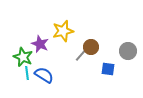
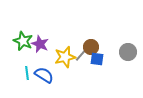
yellow star: moved 2 px right, 26 px down
gray circle: moved 1 px down
green star: moved 16 px up
blue square: moved 11 px left, 10 px up
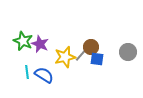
cyan line: moved 1 px up
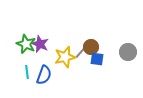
green star: moved 3 px right, 3 px down
gray line: moved 3 px up
blue semicircle: rotated 78 degrees clockwise
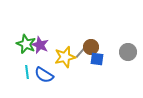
purple star: moved 1 px down
blue semicircle: rotated 102 degrees clockwise
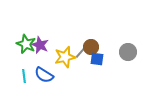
cyan line: moved 3 px left, 4 px down
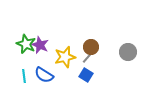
gray line: moved 7 px right, 5 px down
blue square: moved 11 px left, 16 px down; rotated 24 degrees clockwise
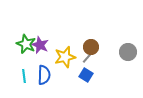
blue semicircle: rotated 120 degrees counterclockwise
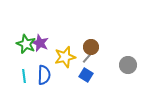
purple star: moved 2 px up
gray circle: moved 13 px down
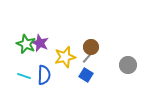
cyan line: rotated 64 degrees counterclockwise
